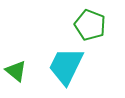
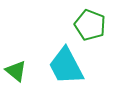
cyan trapezoid: rotated 54 degrees counterclockwise
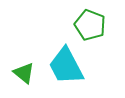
green triangle: moved 8 px right, 2 px down
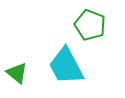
green triangle: moved 7 px left
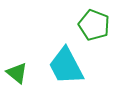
green pentagon: moved 4 px right
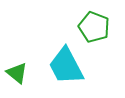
green pentagon: moved 2 px down
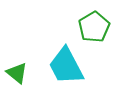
green pentagon: rotated 20 degrees clockwise
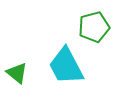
green pentagon: rotated 16 degrees clockwise
